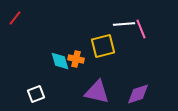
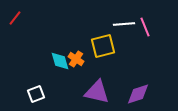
pink line: moved 4 px right, 2 px up
orange cross: rotated 21 degrees clockwise
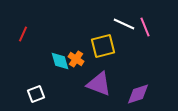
red line: moved 8 px right, 16 px down; rotated 14 degrees counterclockwise
white line: rotated 30 degrees clockwise
purple triangle: moved 2 px right, 8 px up; rotated 8 degrees clockwise
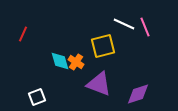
orange cross: moved 3 px down
white square: moved 1 px right, 3 px down
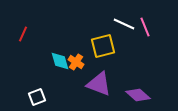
purple diamond: moved 1 px down; rotated 60 degrees clockwise
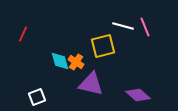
white line: moved 1 px left, 2 px down; rotated 10 degrees counterclockwise
purple triangle: moved 8 px left; rotated 8 degrees counterclockwise
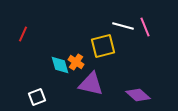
cyan diamond: moved 4 px down
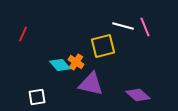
cyan diamond: rotated 25 degrees counterclockwise
white square: rotated 12 degrees clockwise
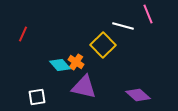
pink line: moved 3 px right, 13 px up
yellow square: moved 1 px up; rotated 30 degrees counterclockwise
purple triangle: moved 7 px left, 3 px down
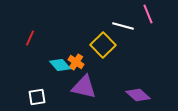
red line: moved 7 px right, 4 px down
